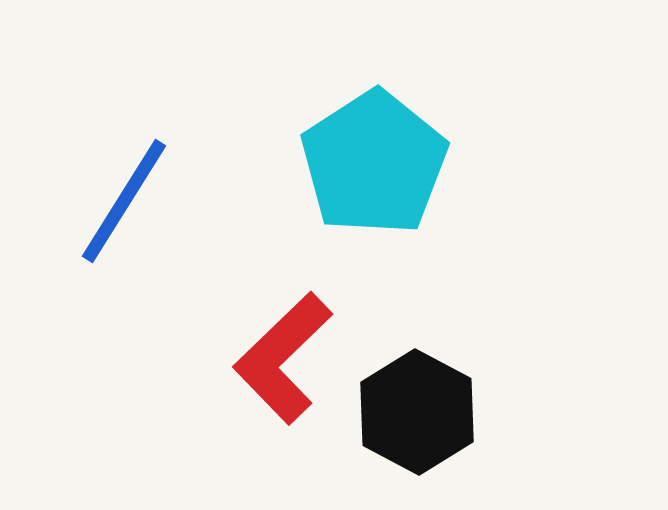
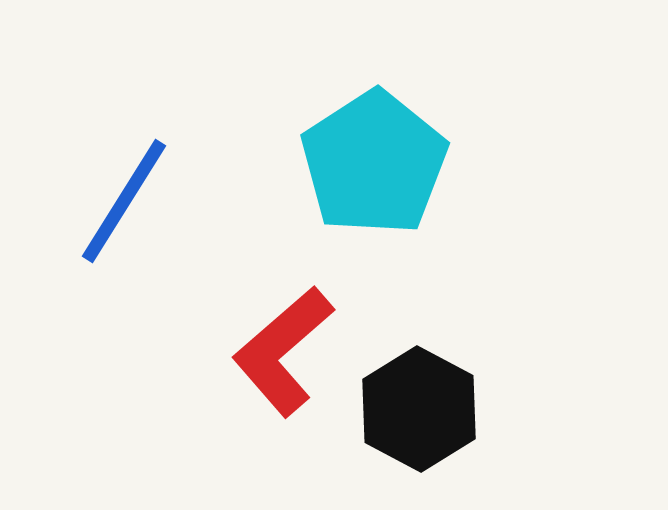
red L-shape: moved 7 px up; rotated 3 degrees clockwise
black hexagon: moved 2 px right, 3 px up
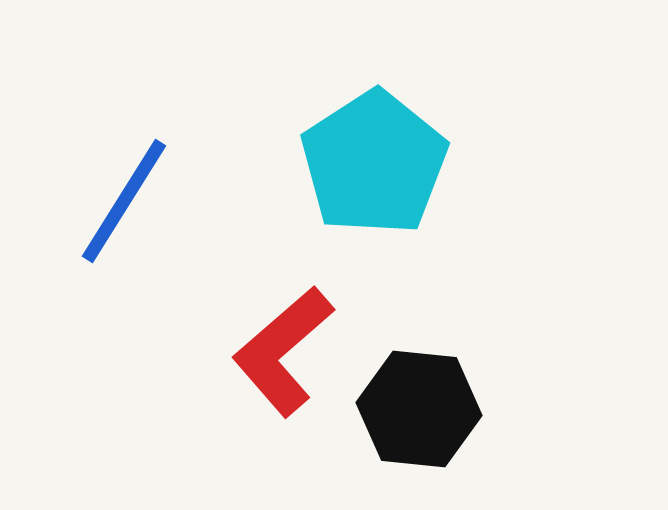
black hexagon: rotated 22 degrees counterclockwise
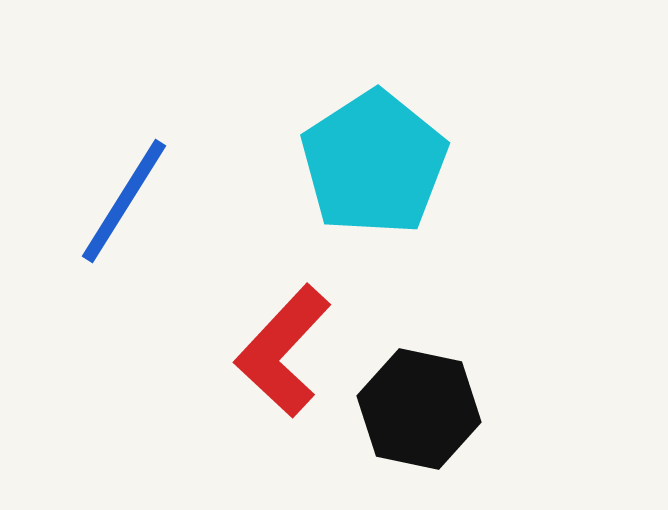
red L-shape: rotated 6 degrees counterclockwise
black hexagon: rotated 6 degrees clockwise
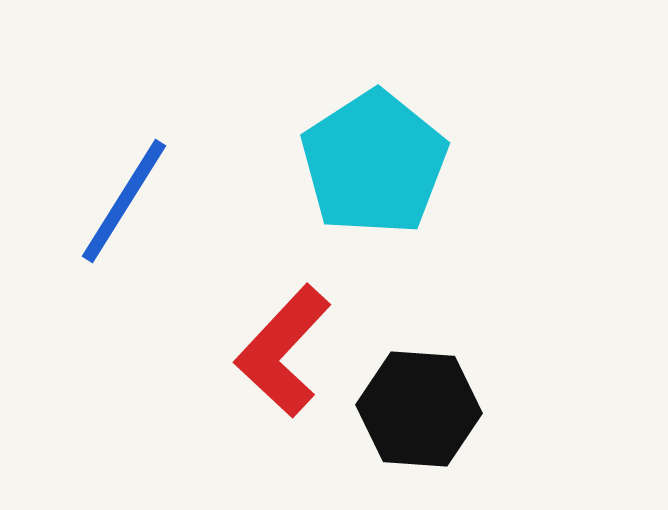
black hexagon: rotated 8 degrees counterclockwise
